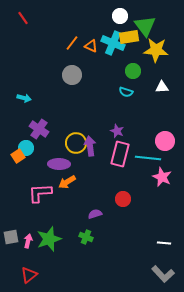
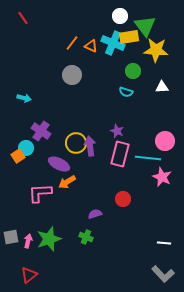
purple cross: moved 2 px right, 2 px down
purple ellipse: rotated 25 degrees clockwise
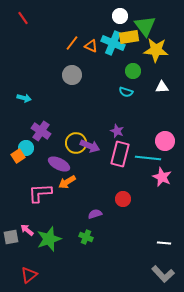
purple arrow: rotated 120 degrees clockwise
pink arrow: moved 1 px left, 11 px up; rotated 64 degrees counterclockwise
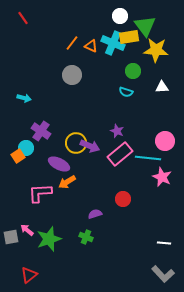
pink rectangle: rotated 35 degrees clockwise
